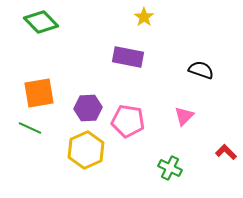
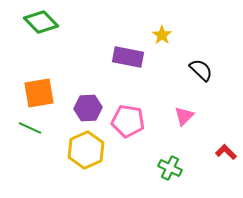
yellow star: moved 18 px right, 18 px down
black semicircle: rotated 25 degrees clockwise
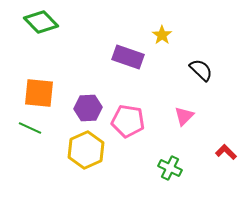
purple rectangle: rotated 8 degrees clockwise
orange square: rotated 16 degrees clockwise
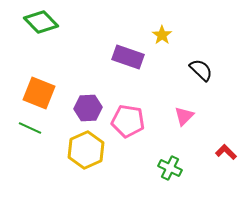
orange square: rotated 16 degrees clockwise
